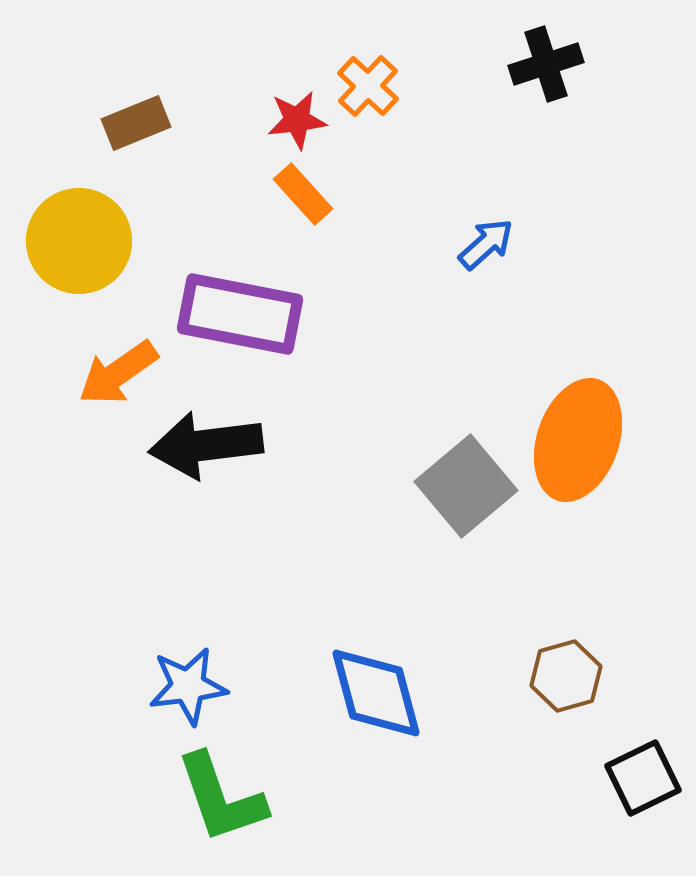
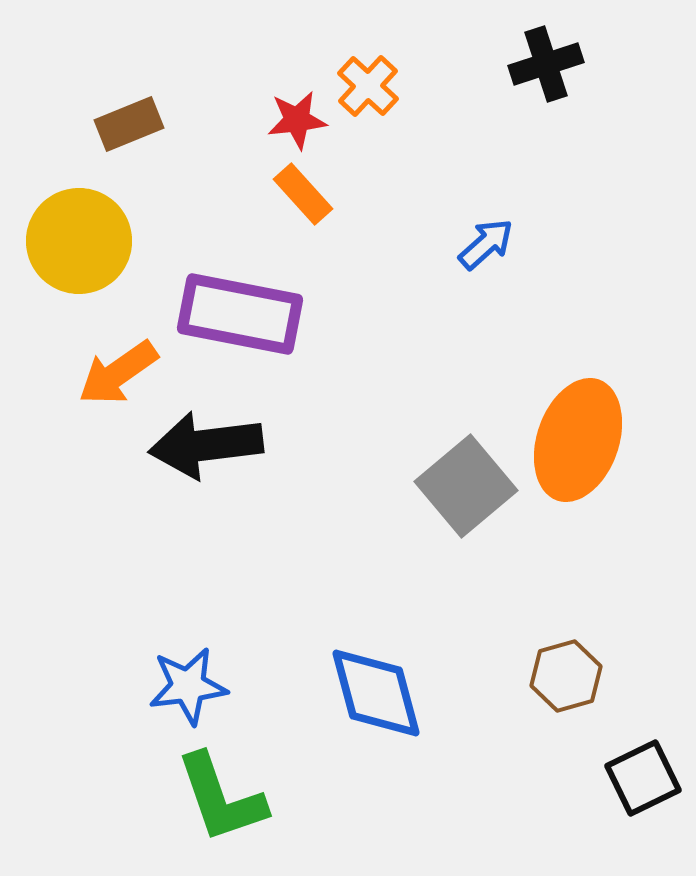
brown rectangle: moved 7 px left, 1 px down
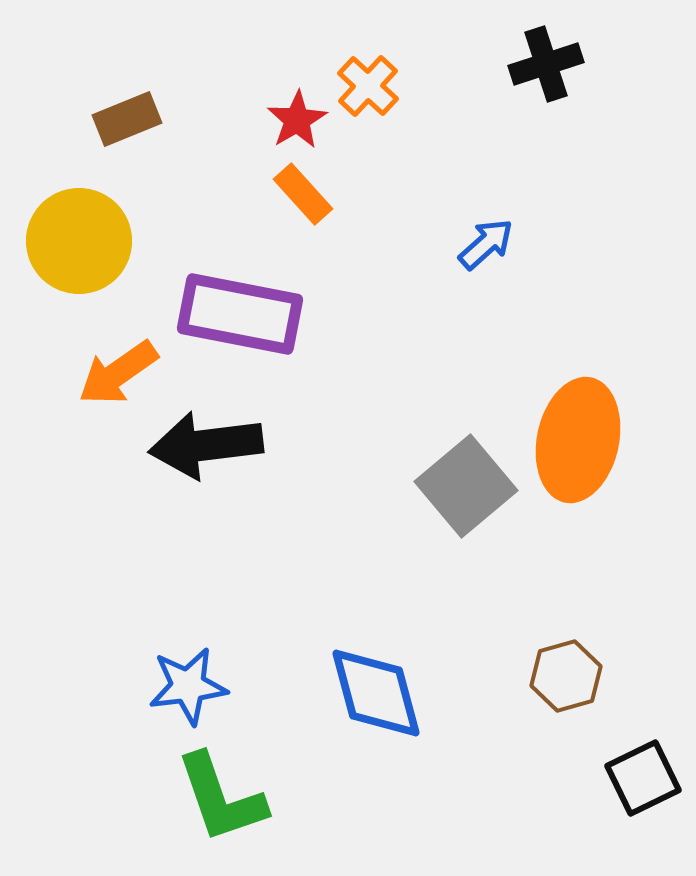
red star: rotated 24 degrees counterclockwise
brown rectangle: moved 2 px left, 5 px up
orange ellipse: rotated 7 degrees counterclockwise
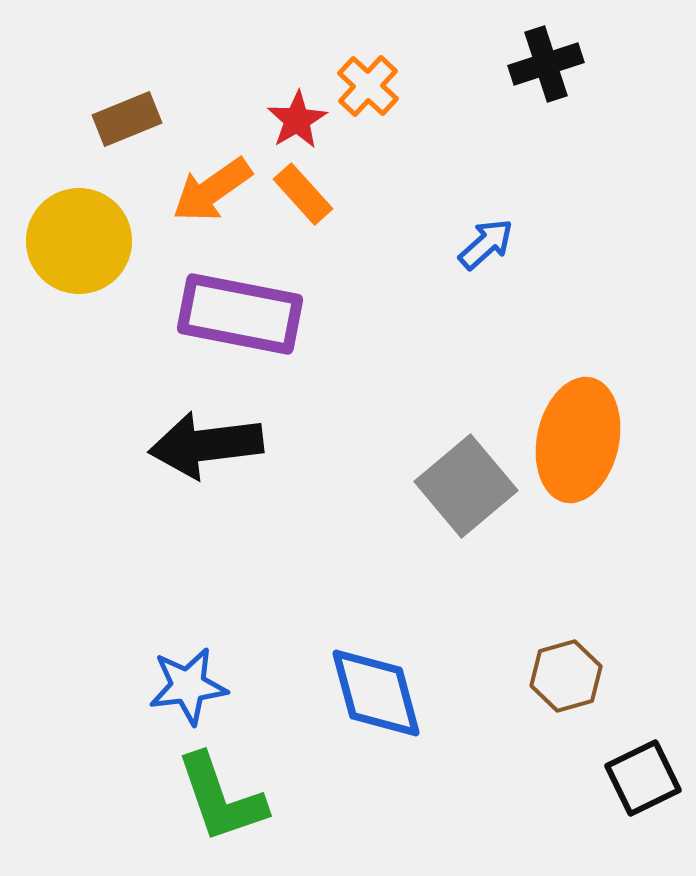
orange arrow: moved 94 px right, 183 px up
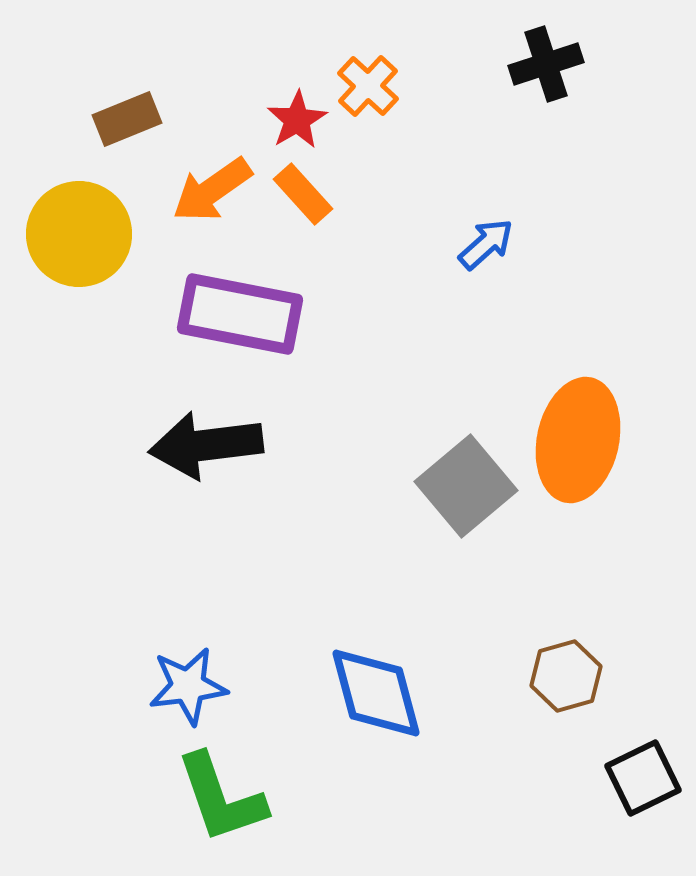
yellow circle: moved 7 px up
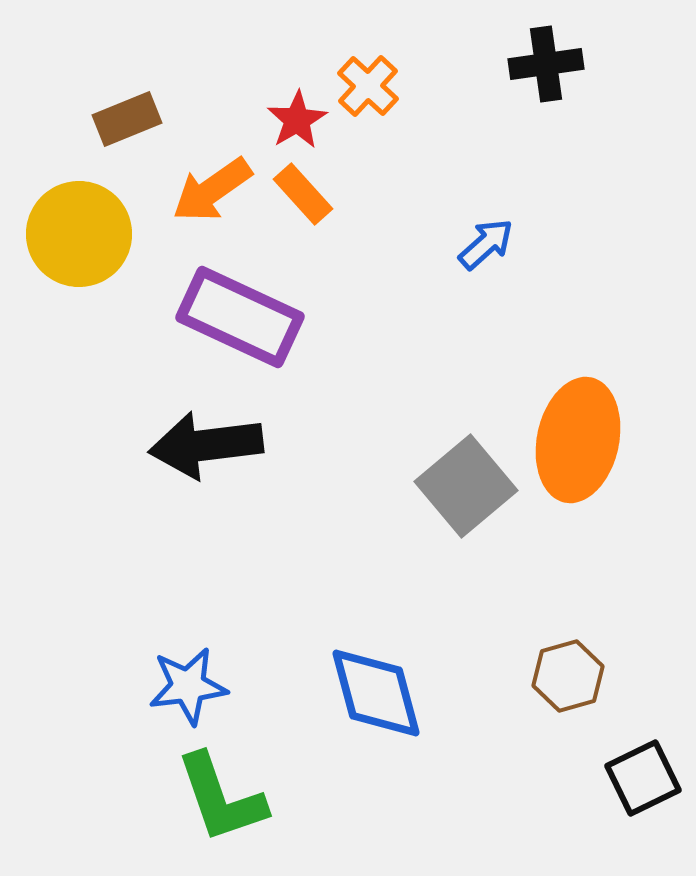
black cross: rotated 10 degrees clockwise
purple rectangle: moved 3 px down; rotated 14 degrees clockwise
brown hexagon: moved 2 px right
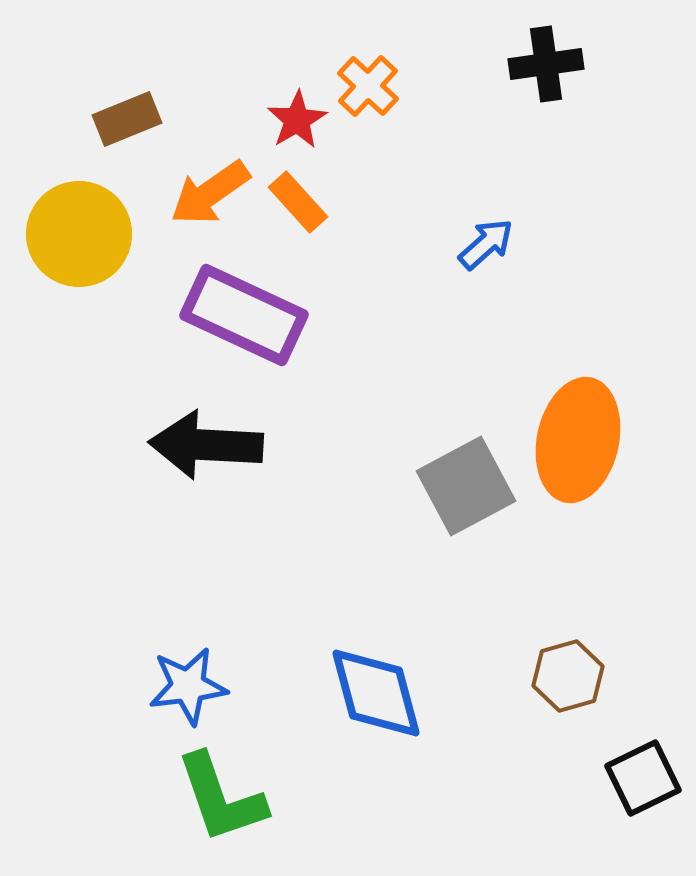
orange arrow: moved 2 px left, 3 px down
orange rectangle: moved 5 px left, 8 px down
purple rectangle: moved 4 px right, 2 px up
black arrow: rotated 10 degrees clockwise
gray square: rotated 12 degrees clockwise
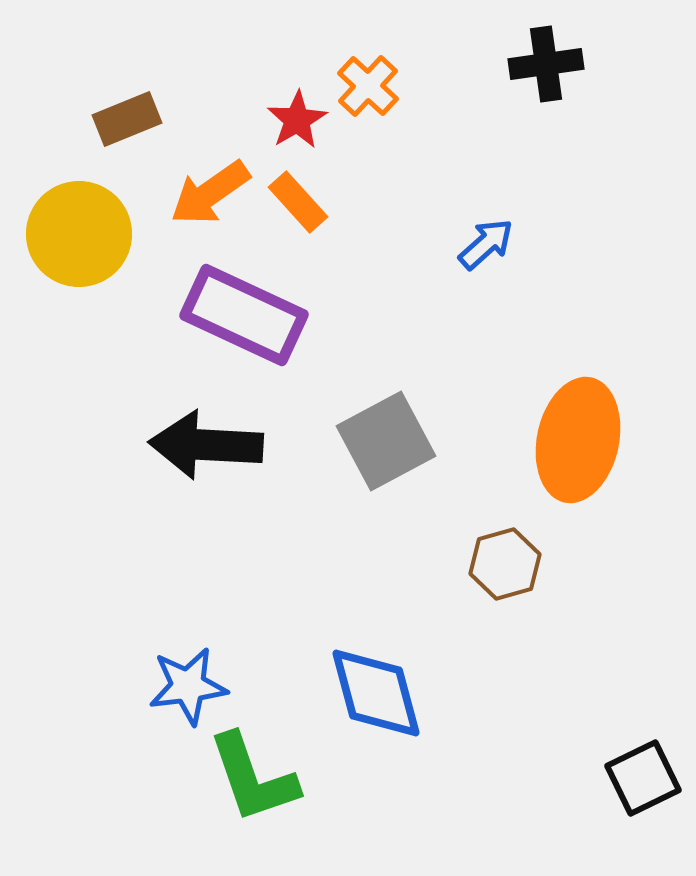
gray square: moved 80 px left, 45 px up
brown hexagon: moved 63 px left, 112 px up
green L-shape: moved 32 px right, 20 px up
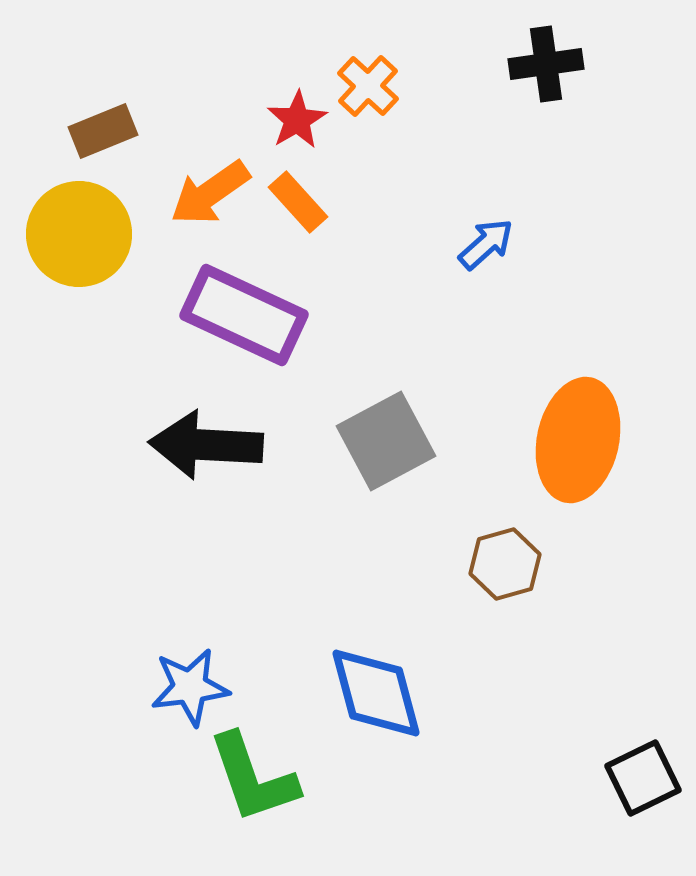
brown rectangle: moved 24 px left, 12 px down
blue star: moved 2 px right, 1 px down
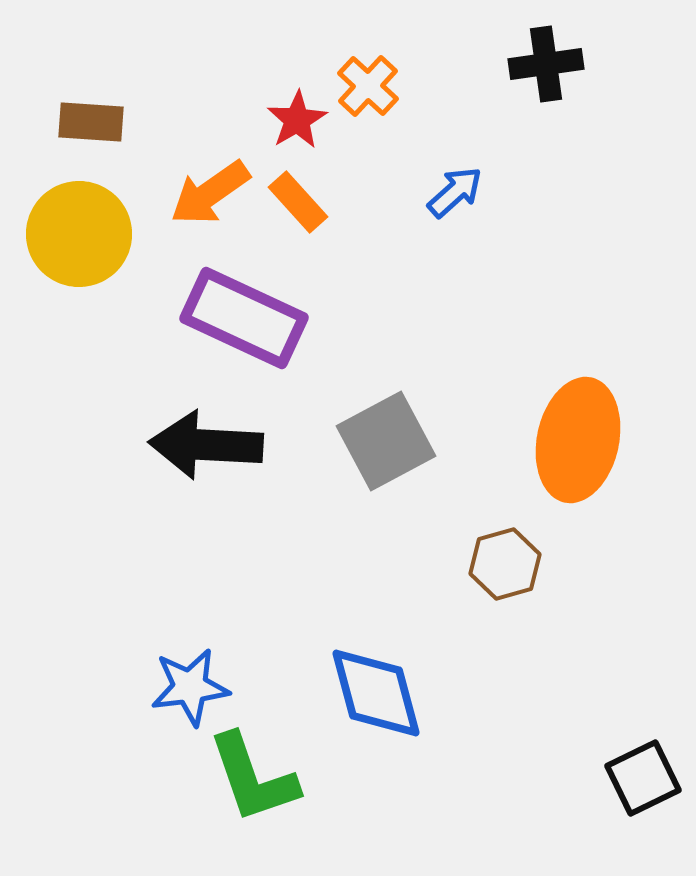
brown rectangle: moved 12 px left, 9 px up; rotated 26 degrees clockwise
blue arrow: moved 31 px left, 52 px up
purple rectangle: moved 3 px down
